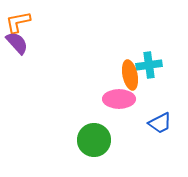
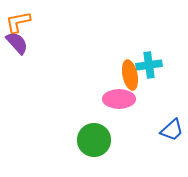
blue trapezoid: moved 12 px right, 7 px down; rotated 15 degrees counterclockwise
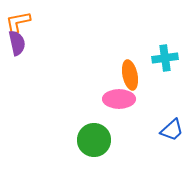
purple semicircle: rotated 30 degrees clockwise
cyan cross: moved 16 px right, 7 px up
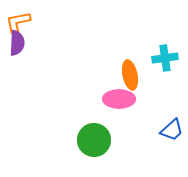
purple semicircle: rotated 15 degrees clockwise
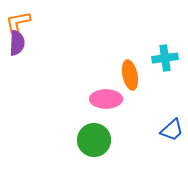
pink ellipse: moved 13 px left
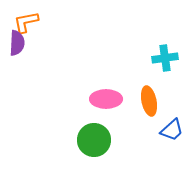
orange L-shape: moved 8 px right
orange ellipse: moved 19 px right, 26 px down
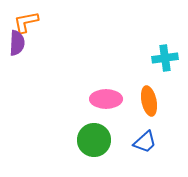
blue trapezoid: moved 27 px left, 12 px down
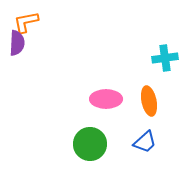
green circle: moved 4 px left, 4 px down
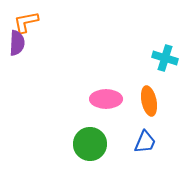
cyan cross: rotated 25 degrees clockwise
blue trapezoid: rotated 25 degrees counterclockwise
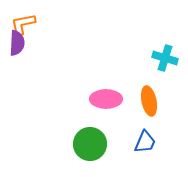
orange L-shape: moved 3 px left, 2 px down
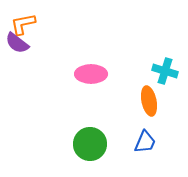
purple semicircle: rotated 125 degrees clockwise
cyan cross: moved 13 px down
pink ellipse: moved 15 px left, 25 px up
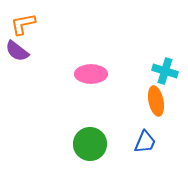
purple semicircle: moved 8 px down
orange ellipse: moved 7 px right
